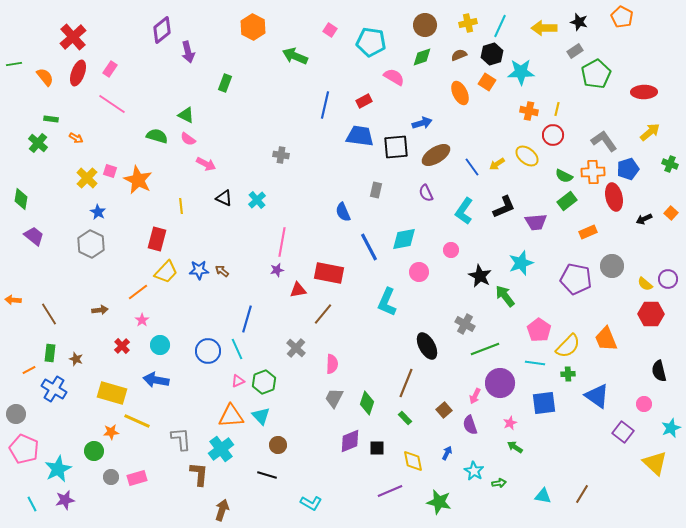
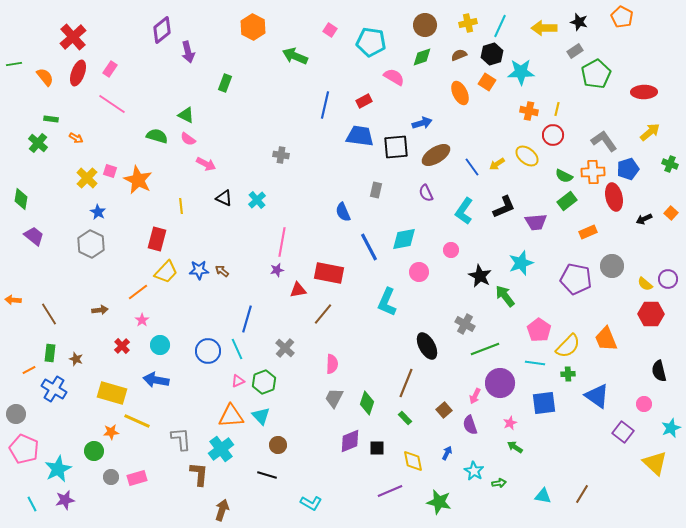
gray cross at (296, 348): moved 11 px left
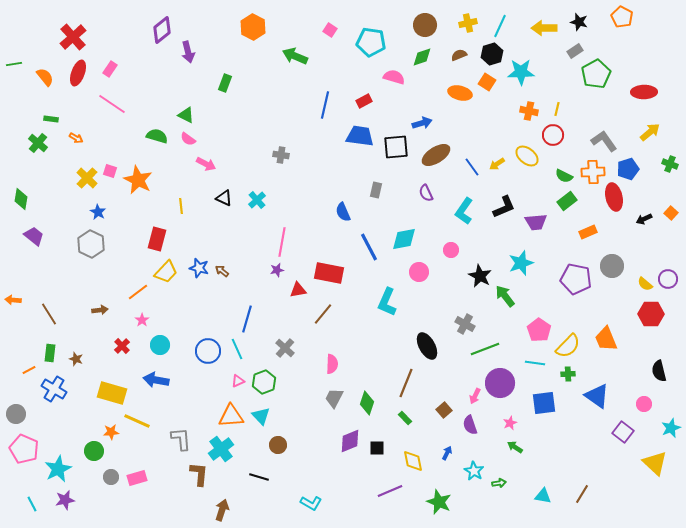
pink semicircle at (394, 77): rotated 15 degrees counterclockwise
orange ellipse at (460, 93): rotated 50 degrees counterclockwise
blue star at (199, 270): moved 2 px up; rotated 18 degrees clockwise
black line at (267, 475): moved 8 px left, 2 px down
green star at (439, 502): rotated 10 degrees clockwise
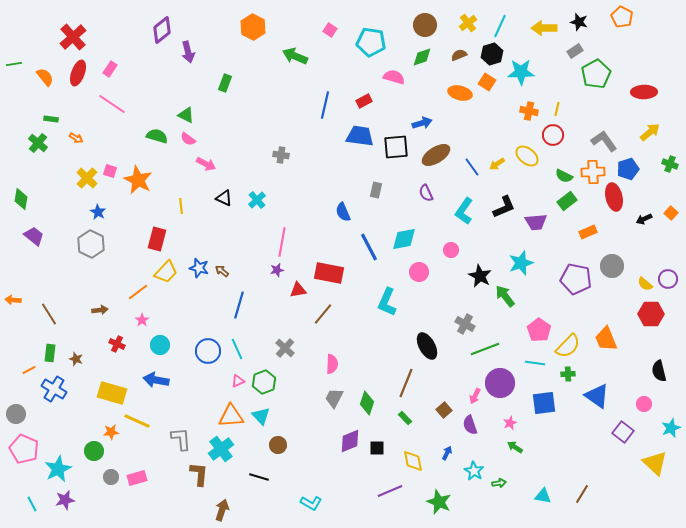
yellow cross at (468, 23): rotated 24 degrees counterclockwise
blue line at (247, 319): moved 8 px left, 14 px up
red cross at (122, 346): moved 5 px left, 2 px up; rotated 21 degrees counterclockwise
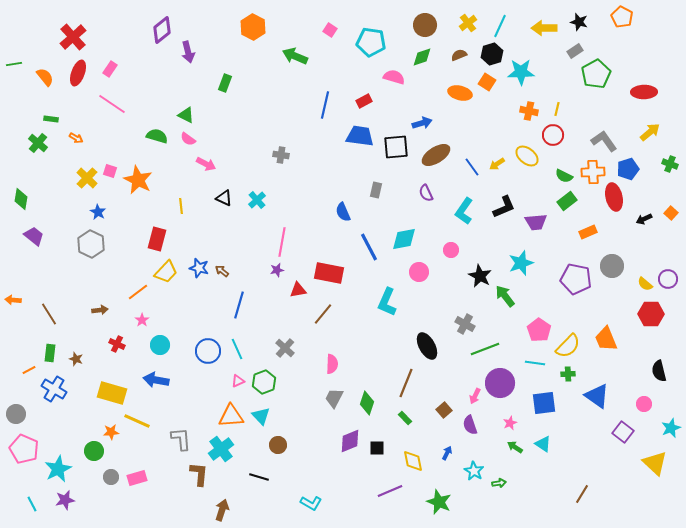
cyan triangle at (543, 496): moved 52 px up; rotated 24 degrees clockwise
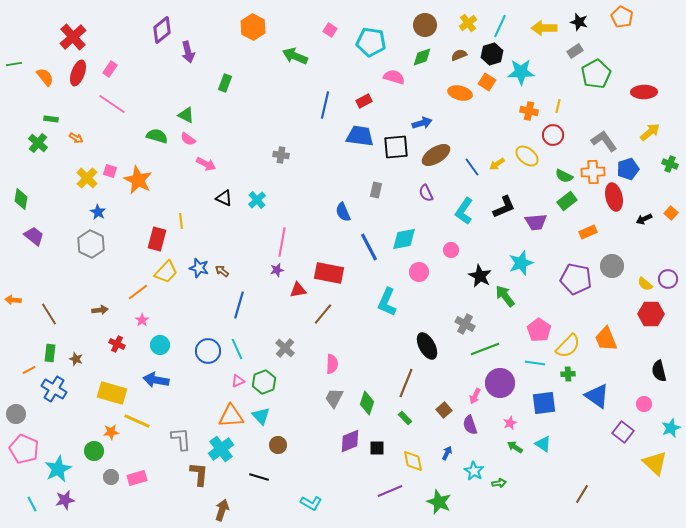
yellow line at (557, 109): moved 1 px right, 3 px up
yellow line at (181, 206): moved 15 px down
